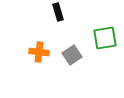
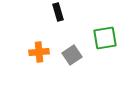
orange cross: rotated 12 degrees counterclockwise
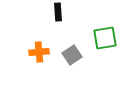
black rectangle: rotated 12 degrees clockwise
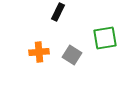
black rectangle: rotated 30 degrees clockwise
gray square: rotated 24 degrees counterclockwise
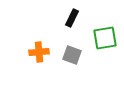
black rectangle: moved 14 px right, 6 px down
gray square: rotated 12 degrees counterclockwise
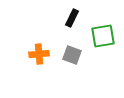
green square: moved 2 px left, 2 px up
orange cross: moved 2 px down
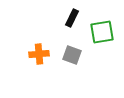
green square: moved 1 px left, 4 px up
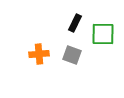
black rectangle: moved 3 px right, 5 px down
green square: moved 1 px right, 2 px down; rotated 10 degrees clockwise
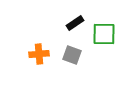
black rectangle: rotated 30 degrees clockwise
green square: moved 1 px right
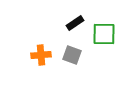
orange cross: moved 2 px right, 1 px down
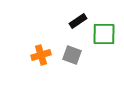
black rectangle: moved 3 px right, 2 px up
orange cross: rotated 12 degrees counterclockwise
